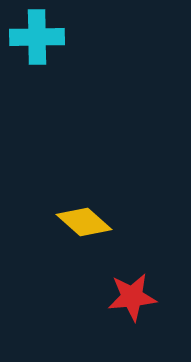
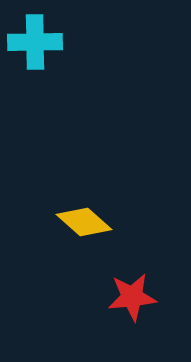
cyan cross: moved 2 px left, 5 px down
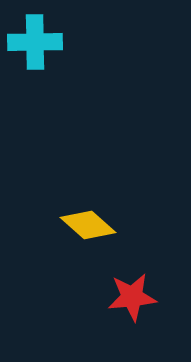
yellow diamond: moved 4 px right, 3 px down
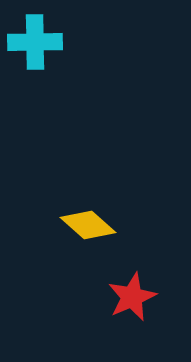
red star: rotated 18 degrees counterclockwise
